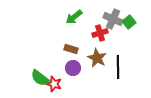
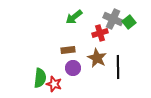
brown rectangle: moved 3 px left, 1 px down; rotated 24 degrees counterclockwise
green semicircle: rotated 120 degrees counterclockwise
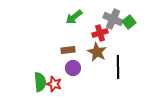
brown star: moved 6 px up
green semicircle: moved 4 px down; rotated 12 degrees counterclockwise
